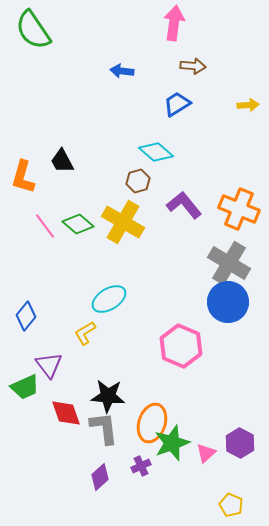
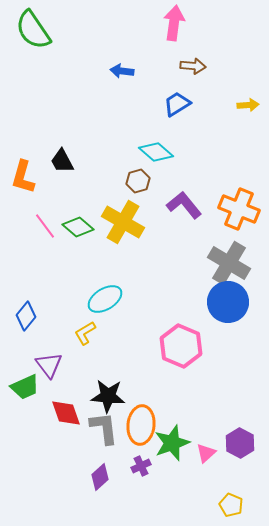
green diamond: moved 3 px down
cyan ellipse: moved 4 px left
orange ellipse: moved 11 px left, 2 px down; rotated 12 degrees counterclockwise
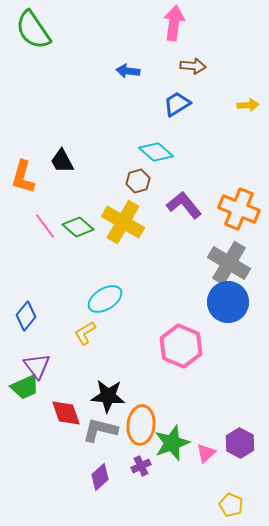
blue arrow: moved 6 px right
purple triangle: moved 12 px left, 1 px down
gray L-shape: moved 4 px left, 2 px down; rotated 69 degrees counterclockwise
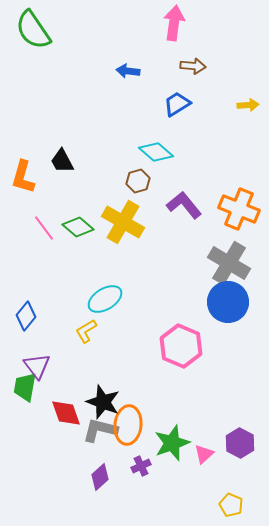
pink line: moved 1 px left, 2 px down
yellow L-shape: moved 1 px right, 2 px up
green trapezoid: rotated 124 degrees clockwise
black star: moved 5 px left, 6 px down; rotated 16 degrees clockwise
orange ellipse: moved 13 px left
pink triangle: moved 2 px left, 1 px down
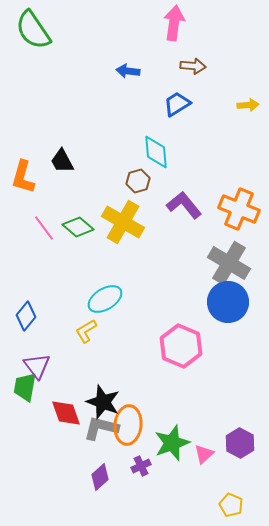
cyan diamond: rotated 44 degrees clockwise
gray L-shape: moved 1 px right, 2 px up
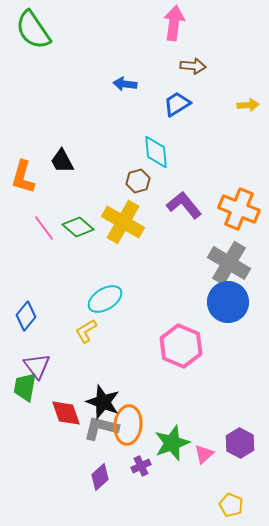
blue arrow: moved 3 px left, 13 px down
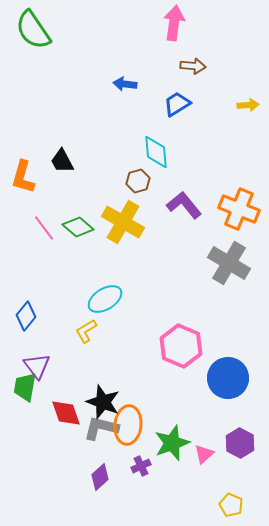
blue circle: moved 76 px down
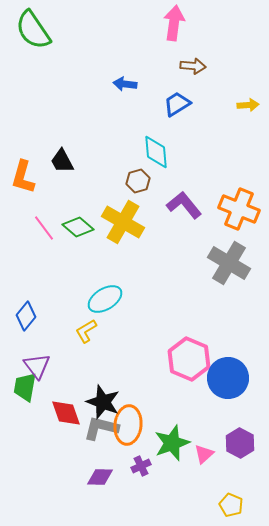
pink hexagon: moved 8 px right, 13 px down
purple diamond: rotated 44 degrees clockwise
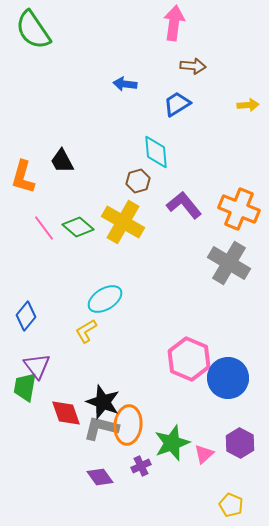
purple diamond: rotated 52 degrees clockwise
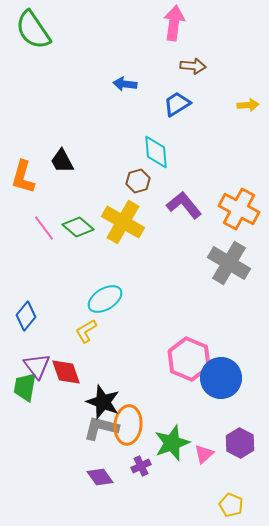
orange cross: rotated 6 degrees clockwise
blue circle: moved 7 px left
red diamond: moved 41 px up
